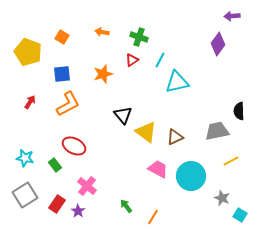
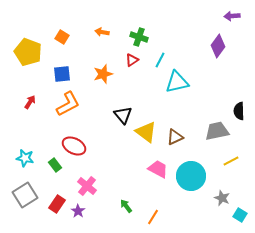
purple diamond: moved 2 px down
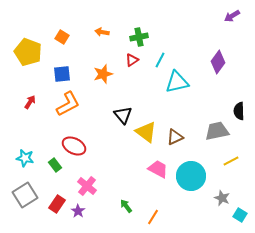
purple arrow: rotated 28 degrees counterclockwise
green cross: rotated 30 degrees counterclockwise
purple diamond: moved 16 px down
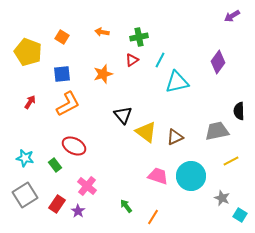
pink trapezoid: moved 7 px down; rotated 10 degrees counterclockwise
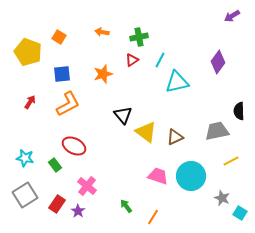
orange square: moved 3 px left
cyan square: moved 2 px up
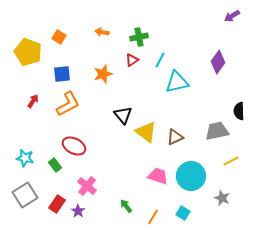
red arrow: moved 3 px right, 1 px up
cyan square: moved 57 px left
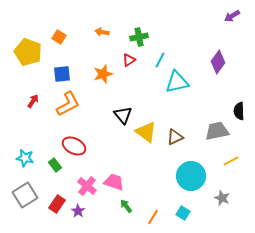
red triangle: moved 3 px left
pink trapezoid: moved 44 px left, 6 px down
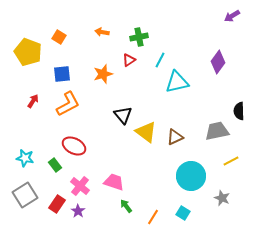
pink cross: moved 7 px left
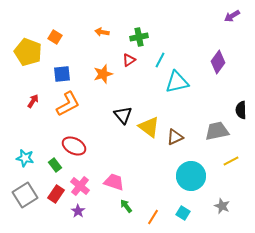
orange square: moved 4 px left
black semicircle: moved 2 px right, 1 px up
yellow triangle: moved 3 px right, 5 px up
gray star: moved 8 px down
red rectangle: moved 1 px left, 10 px up
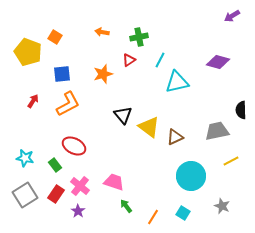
purple diamond: rotated 70 degrees clockwise
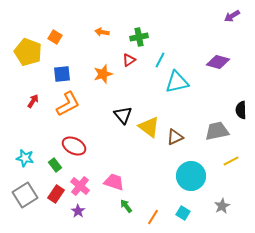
gray star: rotated 21 degrees clockwise
